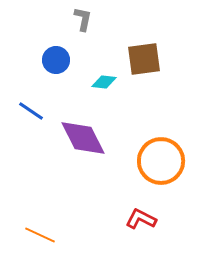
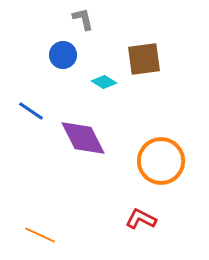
gray L-shape: rotated 25 degrees counterclockwise
blue circle: moved 7 px right, 5 px up
cyan diamond: rotated 25 degrees clockwise
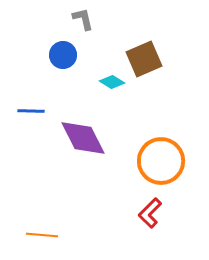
brown square: rotated 15 degrees counterclockwise
cyan diamond: moved 8 px right
blue line: rotated 32 degrees counterclockwise
red L-shape: moved 9 px right, 6 px up; rotated 72 degrees counterclockwise
orange line: moved 2 px right; rotated 20 degrees counterclockwise
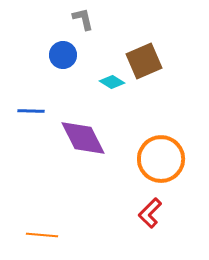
brown square: moved 2 px down
orange circle: moved 2 px up
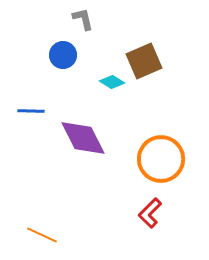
orange line: rotated 20 degrees clockwise
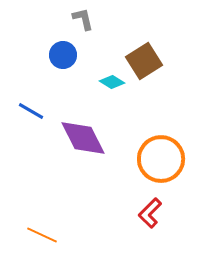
brown square: rotated 9 degrees counterclockwise
blue line: rotated 28 degrees clockwise
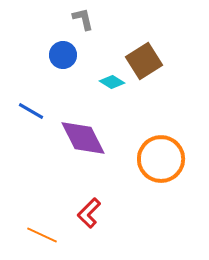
red L-shape: moved 61 px left
